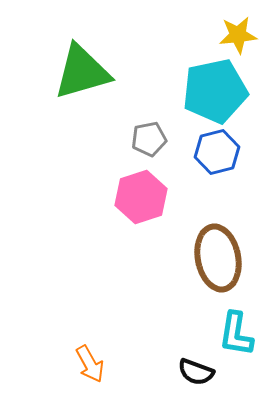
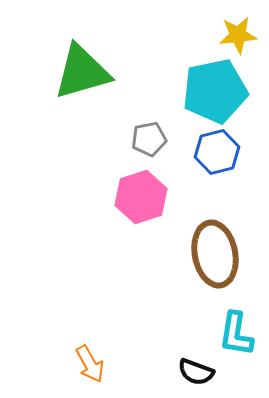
brown ellipse: moved 3 px left, 4 px up
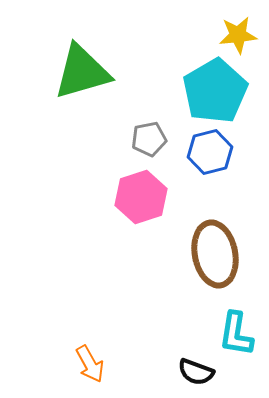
cyan pentagon: rotated 18 degrees counterclockwise
blue hexagon: moved 7 px left
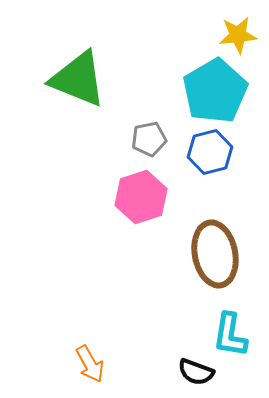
green triangle: moved 4 px left, 7 px down; rotated 38 degrees clockwise
cyan L-shape: moved 6 px left, 1 px down
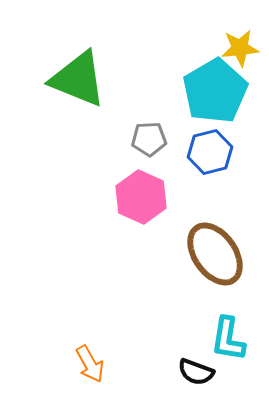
yellow star: moved 2 px right, 13 px down
gray pentagon: rotated 8 degrees clockwise
pink hexagon: rotated 18 degrees counterclockwise
brown ellipse: rotated 24 degrees counterclockwise
cyan L-shape: moved 2 px left, 4 px down
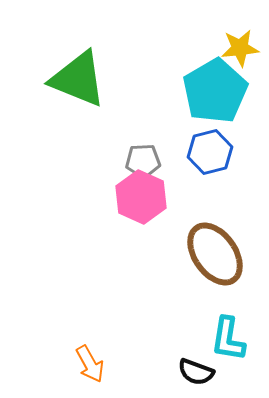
gray pentagon: moved 6 px left, 22 px down
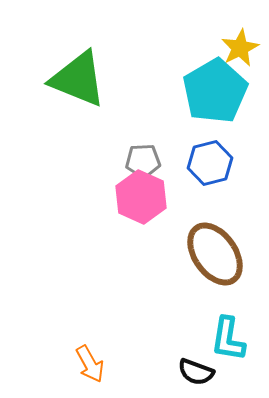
yellow star: rotated 21 degrees counterclockwise
blue hexagon: moved 11 px down
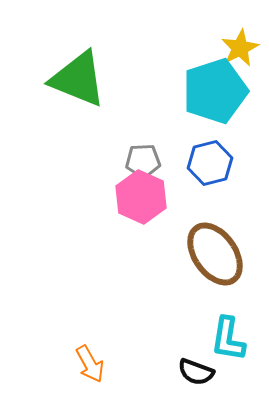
cyan pentagon: rotated 12 degrees clockwise
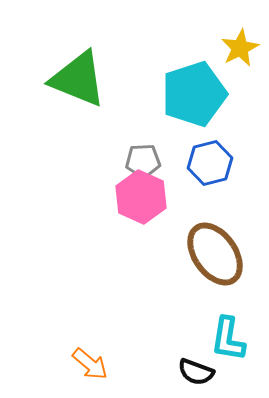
cyan pentagon: moved 21 px left, 3 px down
orange arrow: rotated 21 degrees counterclockwise
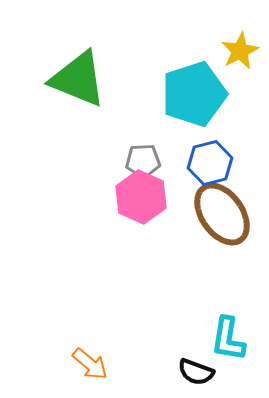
yellow star: moved 3 px down
brown ellipse: moved 7 px right, 40 px up
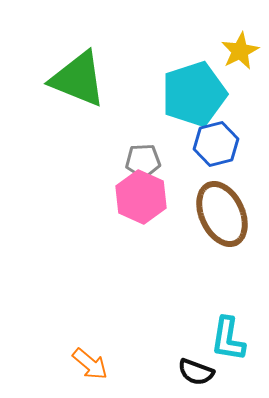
blue hexagon: moved 6 px right, 19 px up
brown ellipse: rotated 10 degrees clockwise
